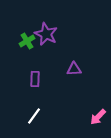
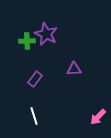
green cross: rotated 28 degrees clockwise
purple rectangle: rotated 35 degrees clockwise
white line: rotated 54 degrees counterclockwise
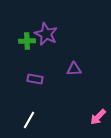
purple rectangle: rotated 63 degrees clockwise
white line: moved 5 px left, 4 px down; rotated 48 degrees clockwise
